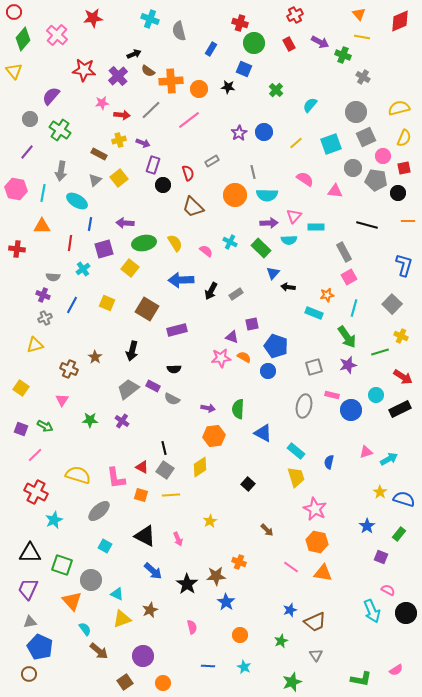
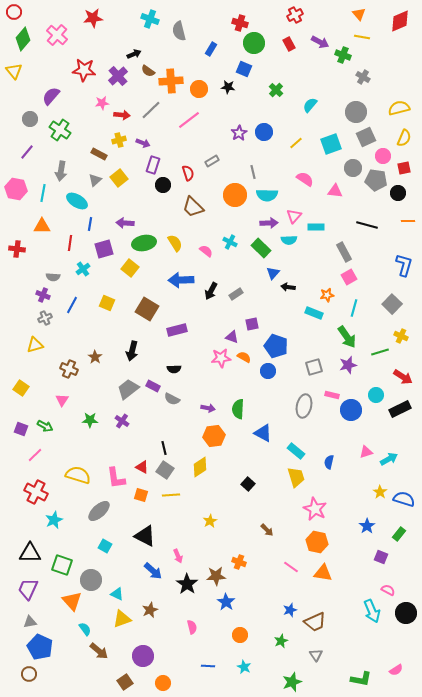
pink arrow at (178, 539): moved 17 px down
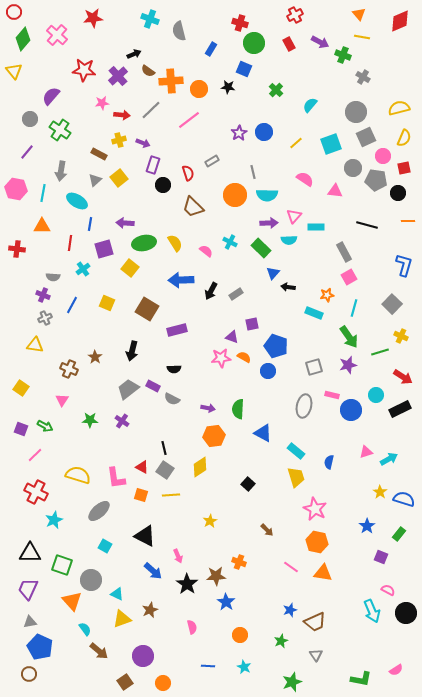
green arrow at (347, 337): moved 2 px right
yellow triangle at (35, 345): rotated 24 degrees clockwise
